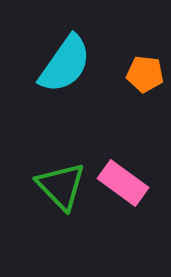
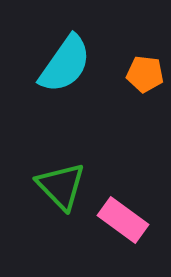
pink rectangle: moved 37 px down
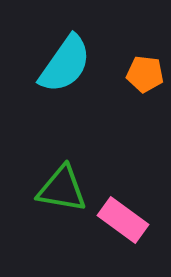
green triangle: moved 1 px right, 3 px down; rotated 36 degrees counterclockwise
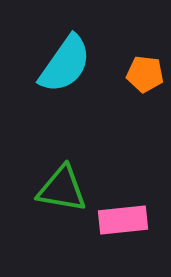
pink rectangle: rotated 42 degrees counterclockwise
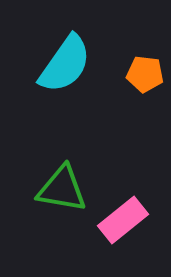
pink rectangle: rotated 33 degrees counterclockwise
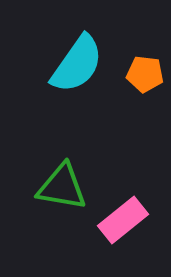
cyan semicircle: moved 12 px right
green triangle: moved 2 px up
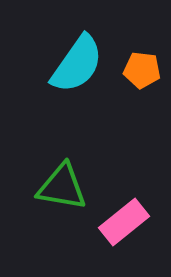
orange pentagon: moved 3 px left, 4 px up
pink rectangle: moved 1 px right, 2 px down
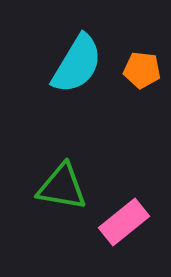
cyan semicircle: rotated 4 degrees counterclockwise
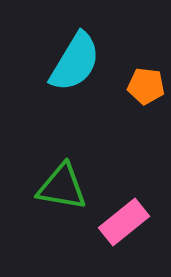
cyan semicircle: moved 2 px left, 2 px up
orange pentagon: moved 4 px right, 16 px down
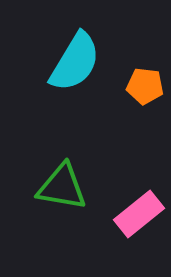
orange pentagon: moved 1 px left
pink rectangle: moved 15 px right, 8 px up
